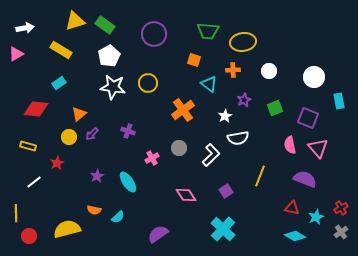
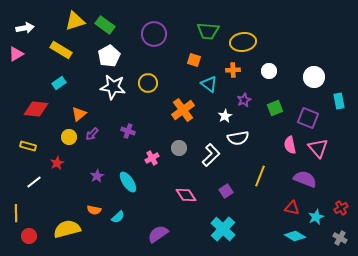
gray cross at (341, 232): moved 1 px left, 6 px down; rotated 24 degrees counterclockwise
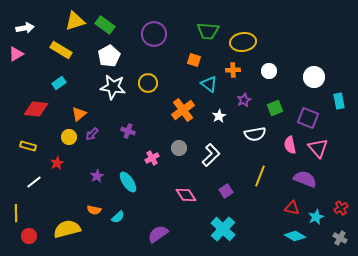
white star at (225, 116): moved 6 px left
white semicircle at (238, 138): moved 17 px right, 4 px up
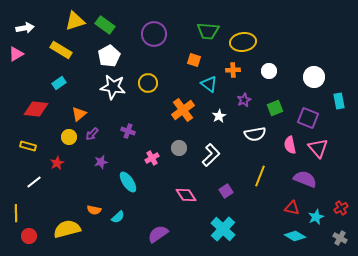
purple star at (97, 176): moved 4 px right, 14 px up; rotated 16 degrees clockwise
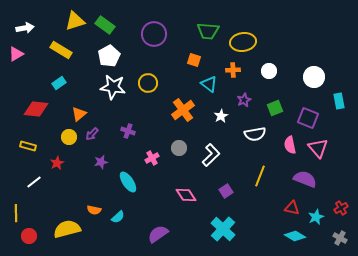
white star at (219, 116): moved 2 px right
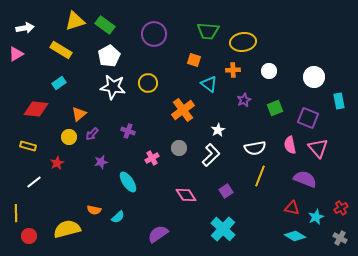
white star at (221, 116): moved 3 px left, 14 px down
white semicircle at (255, 134): moved 14 px down
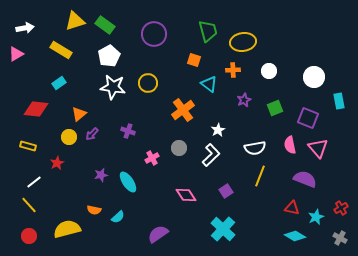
green trapezoid at (208, 31): rotated 110 degrees counterclockwise
purple star at (101, 162): moved 13 px down
yellow line at (16, 213): moved 13 px right, 8 px up; rotated 42 degrees counterclockwise
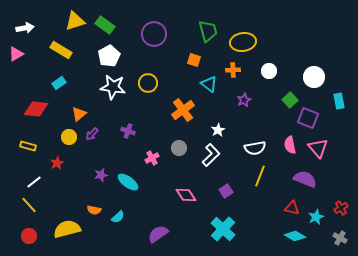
green square at (275, 108): moved 15 px right, 8 px up; rotated 21 degrees counterclockwise
cyan ellipse at (128, 182): rotated 20 degrees counterclockwise
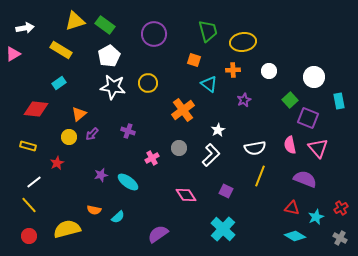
pink triangle at (16, 54): moved 3 px left
purple square at (226, 191): rotated 32 degrees counterclockwise
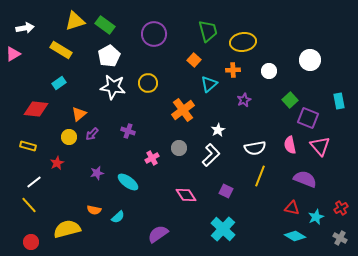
orange square at (194, 60): rotated 24 degrees clockwise
white circle at (314, 77): moved 4 px left, 17 px up
cyan triangle at (209, 84): rotated 42 degrees clockwise
pink triangle at (318, 148): moved 2 px right, 2 px up
purple star at (101, 175): moved 4 px left, 2 px up
red circle at (29, 236): moved 2 px right, 6 px down
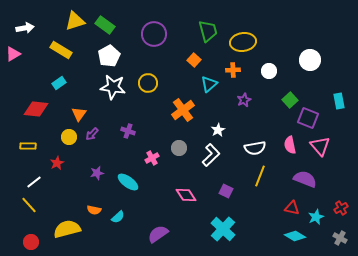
orange triangle at (79, 114): rotated 14 degrees counterclockwise
yellow rectangle at (28, 146): rotated 14 degrees counterclockwise
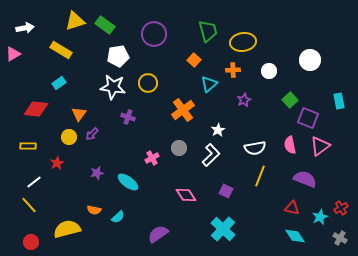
white pentagon at (109, 56): moved 9 px right; rotated 20 degrees clockwise
purple cross at (128, 131): moved 14 px up
pink triangle at (320, 146): rotated 35 degrees clockwise
cyan star at (316, 217): moved 4 px right
cyan diamond at (295, 236): rotated 25 degrees clockwise
